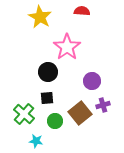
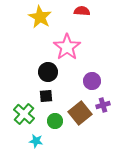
black square: moved 1 px left, 2 px up
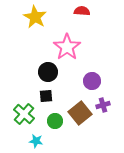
yellow star: moved 5 px left
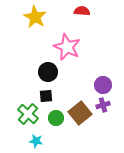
pink star: rotated 12 degrees counterclockwise
purple circle: moved 11 px right, 4 px down
green cross: moved 4 px right
green circle: moved 1 px right, 3 px up
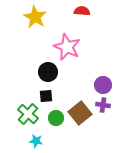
purple cross: rotated 24 degrees clockwise
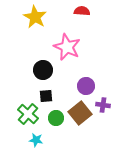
black circle: moved 5 px left, 2 px up
purple circle: moved 17 px left, 1 px down
cyan star: moved 1 px up
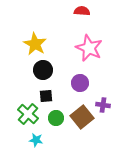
yellow star: moved 27 px down
pink star: moved 22 px right, 1 px down
purple circle: moved 6 px left, 3 px up
brown square: moved 2 px right, 4 px down
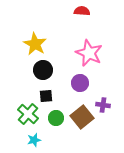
pink star: moved 5 px down
cyan star: moved 2 px left; rotated 24 degrees counterclockwise
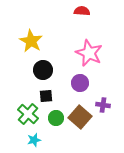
yellow star: moved 4 px left, 3 px up
brown square: moved 2 px left; rotated 10 degrees counterclockwise
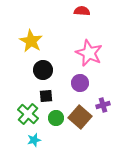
purple cross: rotated 24 degrees counterclockwise
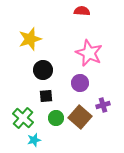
yellow star: moved 1 px left, 2 px up; rotated 25 degrees clockwise
green cross: moved 5 px left, 4 px down
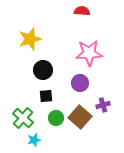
pink star: rotated 28 degrees counterclockwise
